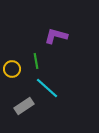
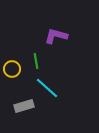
gray rectangle: rotated 18 degrees clockwise
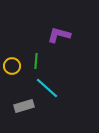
purple L-shape: moved 3 px right, 1 px up
green line: rotated 14 degrees clockwise
yellow circle: moved 3 px up
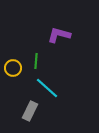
yellow circle: moved 1 px right, 2 px down
gray rectangle: moved 6 px right, 5 px down; rotated 48 degrees counterclockwise
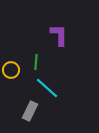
purple L-shape: rotated 75 degrees clockwise
green line: moved 1 px down
yellow circle: moved 2 px left, 2 px down
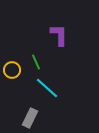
green line: rotated 28 degrees counterclockwise
yellow circle: moved 1 px right
gray rectangle: moved 7 px down
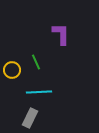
purple L-shape: moved 2 px right, 1 px up
cyan line: moved 8 px left, 4 px down; rotated 45 degrees counterclockwise
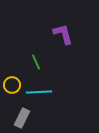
purple L-shape: moved 2 px right; rotated 15 degrees counterclockwise
yellow circle: moved 15 px down
gray rectangle: moved 8 px left
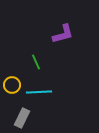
purple L-shape: rotated 90 degrees clockwise
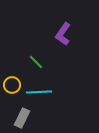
purple L-shape: rotated 140 degrees clockwise
green line: rotated 21 degrees counterclockwise
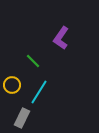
purple L-shape: moved 2 px left, 4 px down
green line: moved 3 px left, 1 px up
cyan line: rotated 55 degrees counterclockwise
